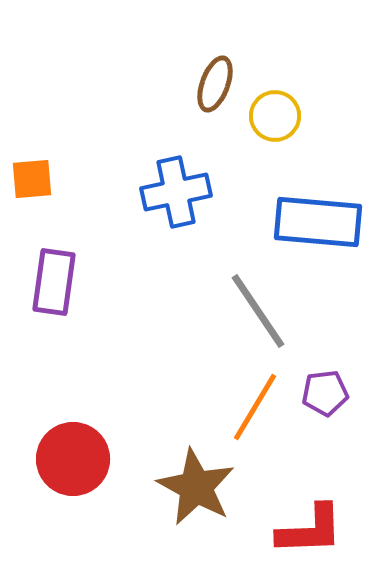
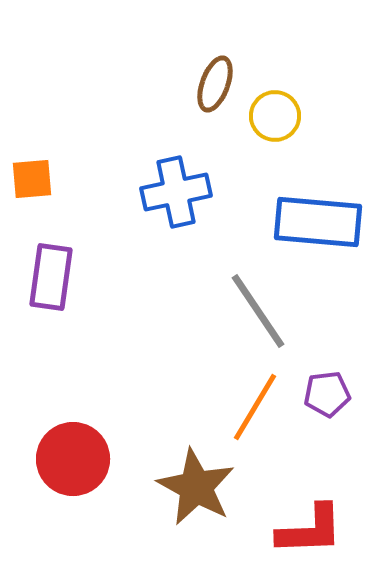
purple rectangle: moved 3 px left, 5 px up
purple pentagon: moved 2 px right, 1 px down
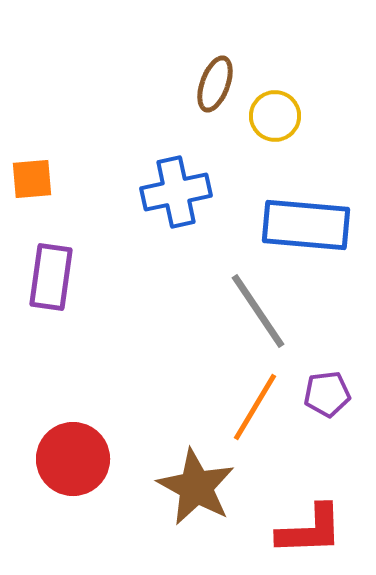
blue rectangle: moved 12 px left, 3 px down
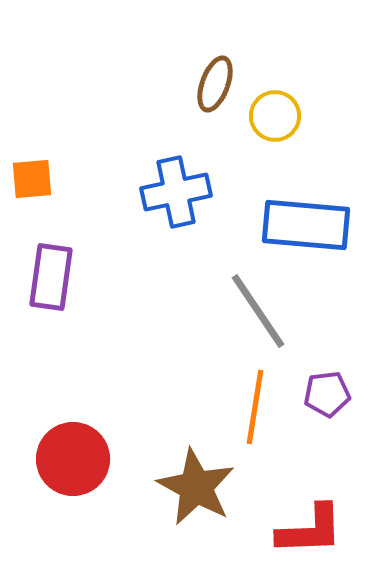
orange line: rotated 22 degrees counterclockwise
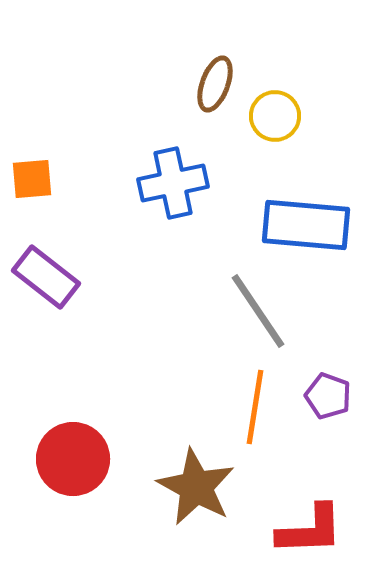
blue cross: moved 3 px left, 9 px up
purple rectangle: moved 5 px left; rotated 60 degrees counterclockwise
purple pentagon: moved 1 px right, 2 px down; rotated 27 degrees clockwise
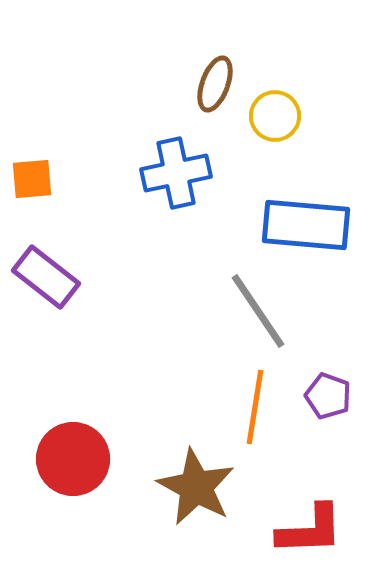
blue cross: moved 3 px right, 10 px up
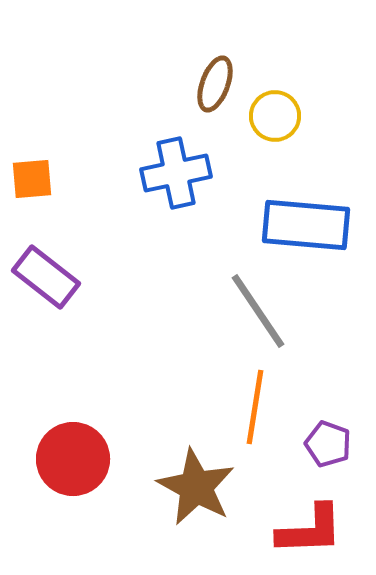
purple pentagon: moved 48 px down
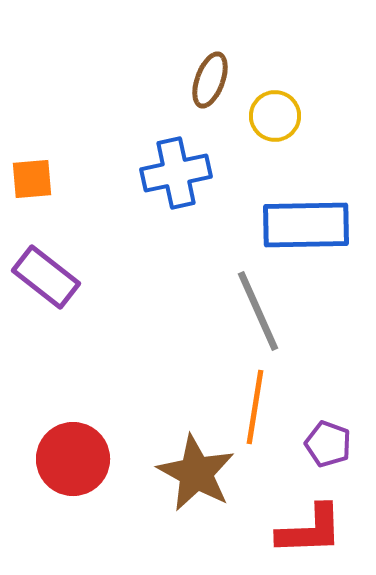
brown ellipse: moved 5 px left, 4 px up
blue rectangle: rotated 6 degrees counterclockwise
gray line: rotated 10 degrees clockwise
brown star: moved 14 px up
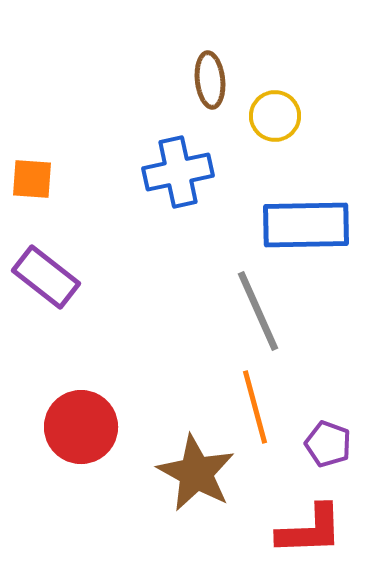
brown ellipse: rotated 26 degrees counterclockwise
blue cross: moved 2 px right, 1 px up
orange square: rotated 9 degrees clockwise
orange line: rotated 24 degrees counterclockwise
red circle: moved 8 px right, 32 px up
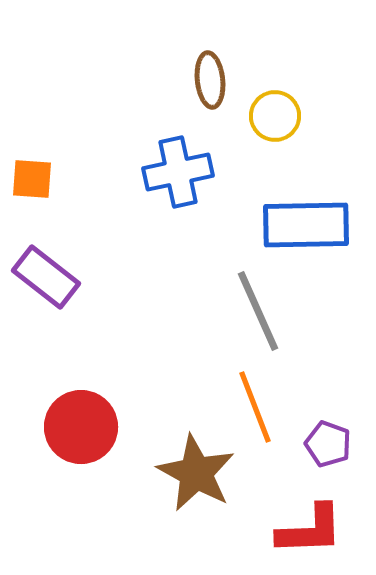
orange line: rotated 6 degrees counterclockwise
